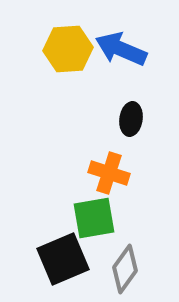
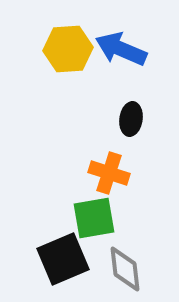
gray diamond: rotated 42 degrees counterclockwise
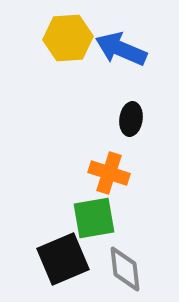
yellow hexagon: moved 11 px up
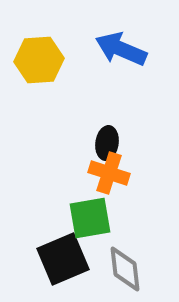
yellow hexagon: moved 29 px left, 22 px down
black ellipse: moved 24 px left, 24 px down
green square: moved 4 px left
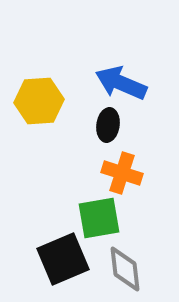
blue arrow: moved 34 px down
yellow hexagon: moved 41 px down
black ellipse: moved 1 px right, 18 px up
orange cross: moved 13 px right
green square: moved 9 px right
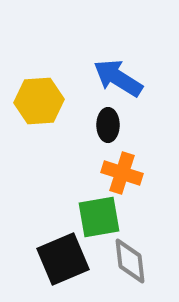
blue arrow: moved 3 px left, 5 px up; rotated 9 degrees clockwise
black ellipse: rotated 8 degrees counterclockwise
green square: moved 1 px up
gray diamond: moved 5 px right, 8 px up
